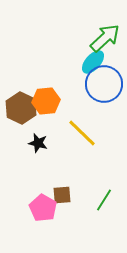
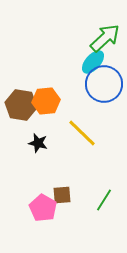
brown hexagon: moved 3 px up; rotated 16 degrees counterclockwise
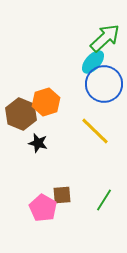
orange hexagon: moved 1 px down; rotated 12 degrees counterclockwise
brown hexagon: moved 9 px down; rotated 12 degrees clockwise
yellow line: moved 13 px right, 2 px up
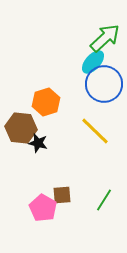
brown hexagon: moved 14 px down; rotated 16 degrees counterclockwise
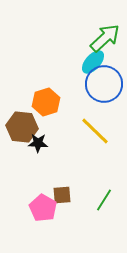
brown hexagon: moved 1 px right, 1 px up
black star: rotated 12 degrees counterclockwise
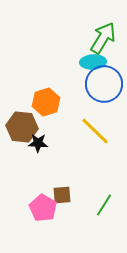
green arrow: moved 2 px left; rotated 16 degrees counterclockwise
cyan ellipse: rotated 45 degrees clockwise
green line: moved 5 px down
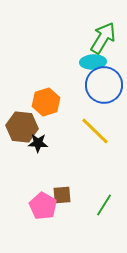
blue circle: moved 1 px down
pink pentagon: moved 2 px up
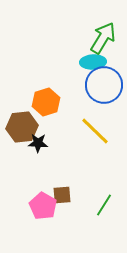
brown hexagon: rotated 12 degrees counterclockwise
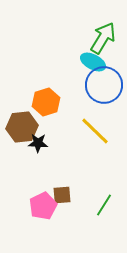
cyan ellipse: rotated 30 degrees clockwise
pink pentagon: rotated 16 degrees clockwise
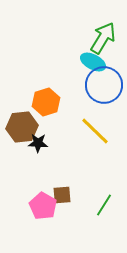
pink pentagon: rotated 16 degrees counterclockwise
